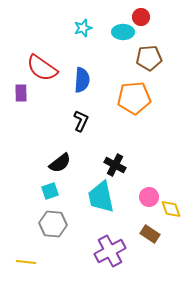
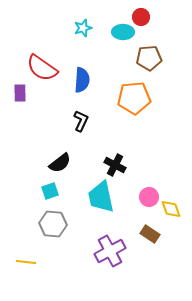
purple rectangle: moved 1 px left
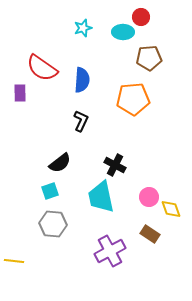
orange pentagon: moved 1 px left, 1 px down
yellow line: moved 12 px left, 1 px up
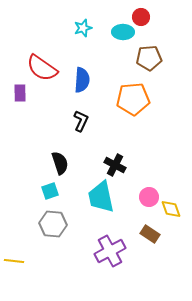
black semicircle: rotated 70 degrees counterclockwise
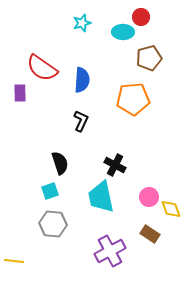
cyan star: moved 1 px left, 5 px up
brown pentagon: rotated 10 degrees counterclockwise
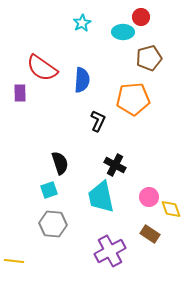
cyan star: rotated 12 degrees counterclockwise
black L-shape: moved 17 px right
cyan square: moved 1 px left, 1 px up
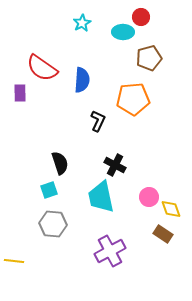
brown rectangle: moved 13 px right
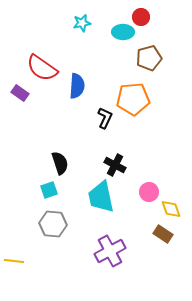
cyan star: rotated 18 degrees clockwise
blue semicircle: moved 5 px left, 6 px down
purple rectangle: rotated 54 degrees counterclockwise
black L-shape: moved 7 px right, 3 px up
pink circle: moved 5 px up
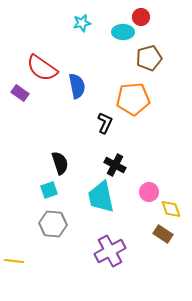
blue semicircle: rotated 15 degrees counterclockwise
black L-shape: moved 5 px down
